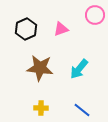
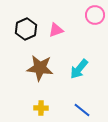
pink triangle: moved 5 px left, 1 px down
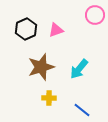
brown star: moved 1 px right, 1 px up; rotated 24 degrees counterclockwise
yellow cross: moved 8 px right, 10 px up
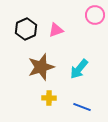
blue line: moved 3 px up; rotated 18 degrees counterclockwise
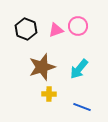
pink circle: moved 17 px left, 11 px down
black hexagon: rotated 15 degrees counterclockwise
brown star: moved 1 px right
yellow cross: moved 4 px up
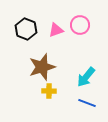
pink circle: moved 2 px right, 1 px up
cyan arrow: moved 7 px right, 8 px down
yellow cross: moved 3 px up
blue line: moved 5 px right, 4 px up
